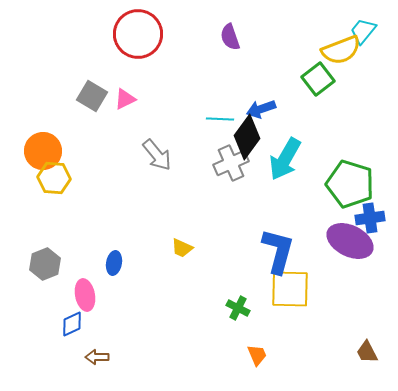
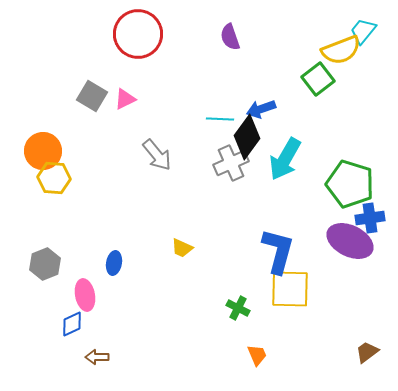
brown trapezoid: rotated 80 degrees clockwise
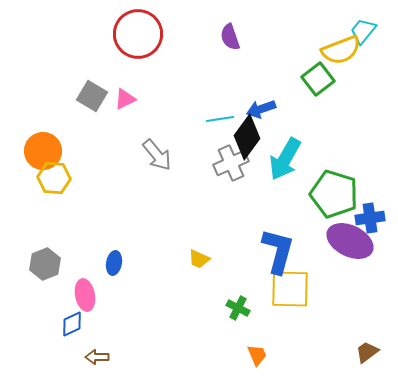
cyan line: rotated 12 degrees counterclockwise
green pentagon: moved 16 px left, 10 px down
yellow trapezoid: moved 17 px right, 11 px down
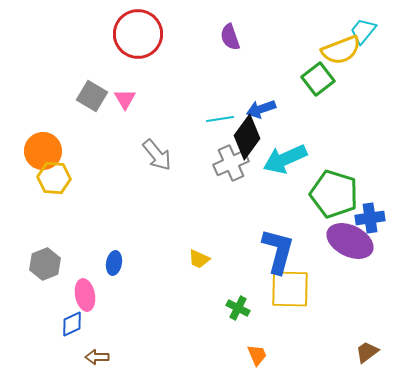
pink triangle: rotated 35 degrees counterclockwise
cyan arrow: rotated 36 degrees clockwise
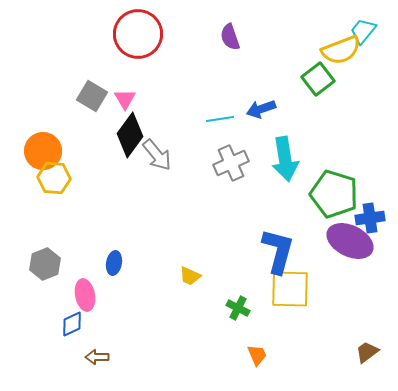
black diamond: moved 117 px left, 2 px up
cyan arrow: rotated 75 degrees counterclockwise
yellow trapezoid: moved 9 px left, 17 px down
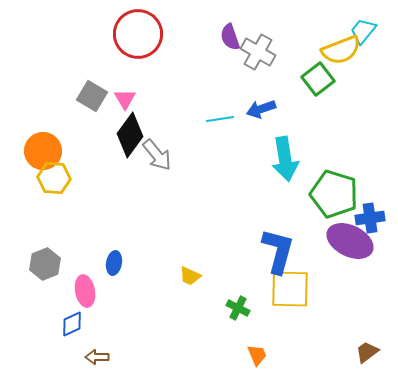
gray cross: moved 27 px right, 111 px up; rotated 36 degrees counterclockwise
pink ellipse: moved 4 px up
